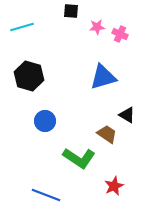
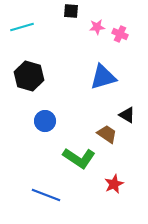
red star: moved 2 px up
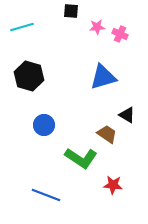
blue circle: moved 1 px left, 4 px down
green L-shape: moved 2 px right
red star: moved 1 px left, 1 px down; rotated 30 degrees clockwise
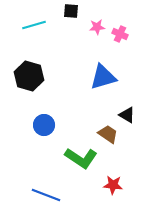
cyan line: moved 12 px right, 2 px up
brown trapezoid: moved 1 px right
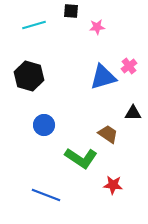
pink cross: moved 9 px right, 32 px down; rotated 28 degrees clockwise
black triangle: moved 6 px right, 2 px up; rotated 30 degrees counterclockwise
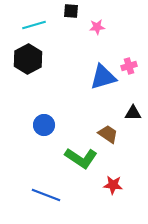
pink cross: rotated 21 degrees clockwise
black hexagon: moved 1 px left, 17 px up; rotated 16 degrees clockwise
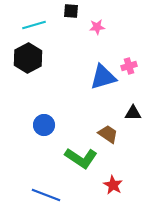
black hexagon: moved 1 px up
red star: rotated 24 degrees clockwise
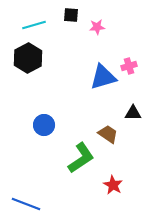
black square: moved 4 px down
green L-shape: rotated 68 degrees counterclockwise
blue line: moved 20 px left, 9 px down
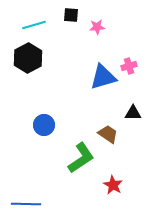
blue line: rotated 20 degrees counterclockwise
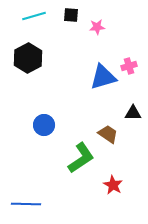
cyan line: moved 9 px up
